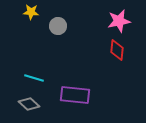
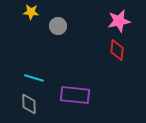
gray diamond: rotated 45 degrees clockwise
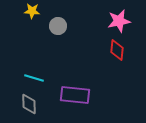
yellow star: moved 1 px right, 1 px up
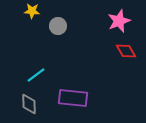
pink star: rotated 10 degrees counterclockwise
red diamond: moved 9 px right, 1 px down; rotated 35 degrees counterclockwise
cyan line: moved 2 px right, 3 px up; rotated 54 degrees counterclockwise
purple rectangle: moved 2 px left, 3 px down
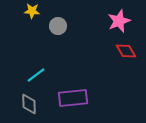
purple rectangle: rotated 12 degrees counterclockwise
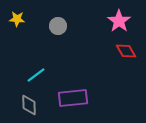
yellow star: moved 15 px left, 8 px down
pink star: rotated 15 degrees counterclockwise
gray diamond: moved 1 px down
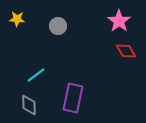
purple rectangle: rotated 72 degrees counterclockwise
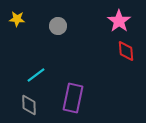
red diamond: rotated 25 degrees clockwise
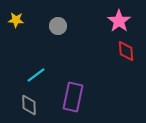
yellow star: moved 1 px left, 1 px down
purple rectangle: moved 1 px up
